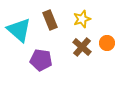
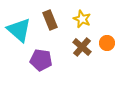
yellow star: rotated 30 degrees counterclockwise
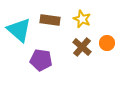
brown rectangle: rotated 60 degrees counterclockwise
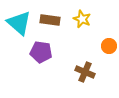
cyan triangle: moved 7 px up
orange circle: moved 2 px right, 3 px down
brown cross: moved 3 px right, 25 px down; rotated 18 degrees counterclockwise
purple pentagon: moved 8 px up
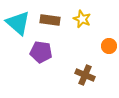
cyan triangle: moved 1 px left
brown cross: moved 3 px down
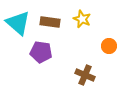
brown rectangle: moved 2 px down
